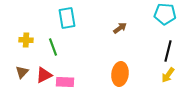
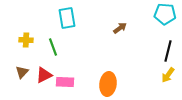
orange ellipse: moved 12 px left, 10 px down
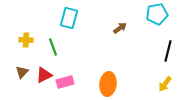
cyan pentagon: moved 8 px left; rotated 15 degrees counterclockwise
cyan rectangle: moved 2 px right; rotated 25 degrees clockwise
yellow arrow: moved 3 px left, 9 px down
pink rectangle: rotated 18 degrees counterclockwise
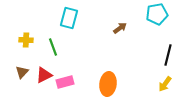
black line: moved 4 px down
